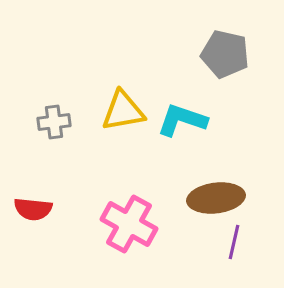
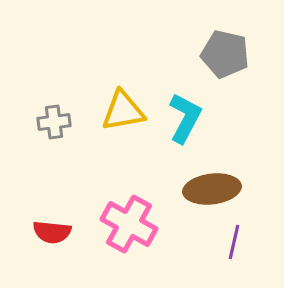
cyan L-shape: moved 3 px right, 2 px up; rotated 99 degrees clockwise
brown ellipse: moved 4 px left, 9 px up
red semicircle: moved 19 px right, 23 px down
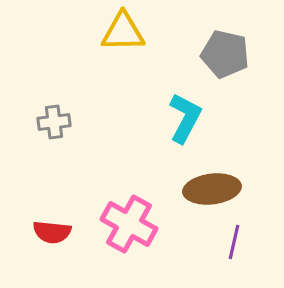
yellow triangle: moved 79 px up; rotated 9 degrees clockwise
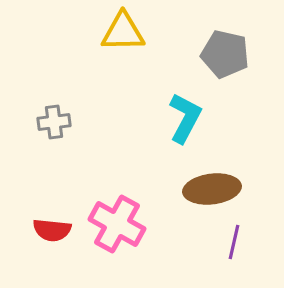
pink cross: moved 12 px left
red semicircle: moved 2 px up
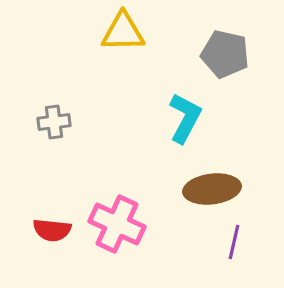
pink cross: rotated 4 degrees counterclockwise
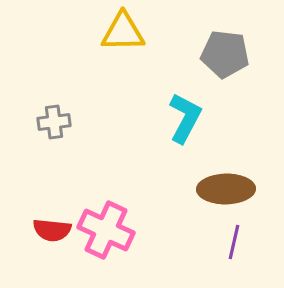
gray pentagon: rotated 6 degrees counterclockwise
brown ellipse: moved 14 px right; rotated 6 degrees clockwise
pink cross: moved 11 px left, 6 px down
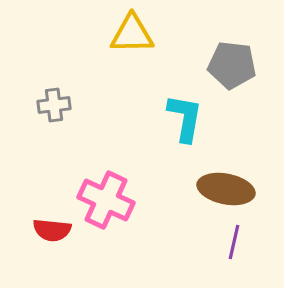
yellow triangle: moved 9 px right, 2 px down
gray pentagon: moved 7 px right, 11 px down
cyan L-shape: rotated 18 degrees counterclockwise
gray cross: moved 17 px up
brown ellipse: rotated 12 degrees clockwise
pink cross: moved 30 px up
